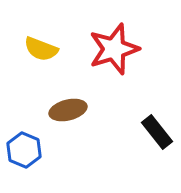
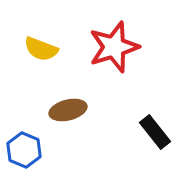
red star: moved 2 px up
black rectangle: moved 2 px left
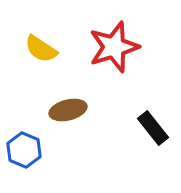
yellow semicircle: rotated 12 degrees clockwise
black rectangle: moved 2 px left, 4 px up
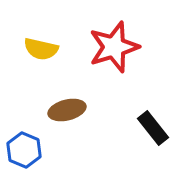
yellow semicircle: rotated 20 degrees counterclockwise
brown ellipse: moved 1 px left
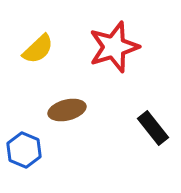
yellow semicircle: moved 3 px left; rotated 56 degrees counterclockwise
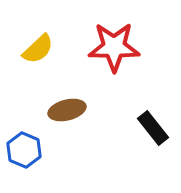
red star: rotated 18 degrees clockwise
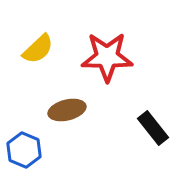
red star: moved 7 px left, 10 px down
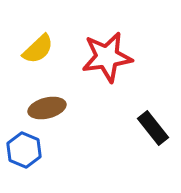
red star: rotated 9 degrees counterclockwise
brown ellipse: moved 20 px left, 2 px up
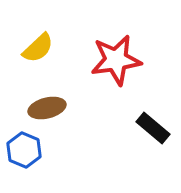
yellow semicircle: moved 1 px up
red star: moved 9 px right, 3 px down
black rectangle: rotated 12 degrees counterclockwise
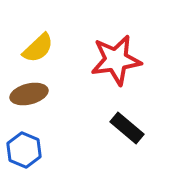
brown ellipse: moved 18 px left, 14 px up
black rectangle: moved 26 px left
